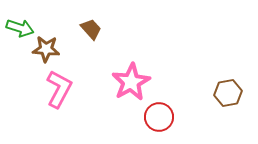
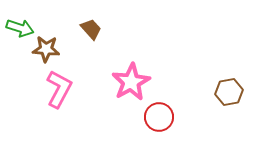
brown hexagon: moved 1 px right, 1 px up
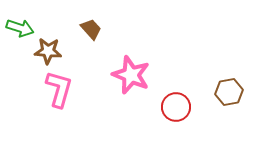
brown star: moved 2 px right, 2 px down
pink star: moved 7 px up; rotated 21 degrees counterclockwise
pink L-shape: rotated 12 degrees counterclockwise
red circle: moved 17 px right, 10 px up
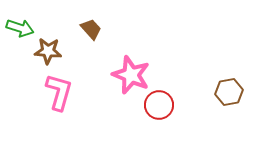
pink L-shape: moved 3 px down
red circle: moved 17 px left, 2 px up
